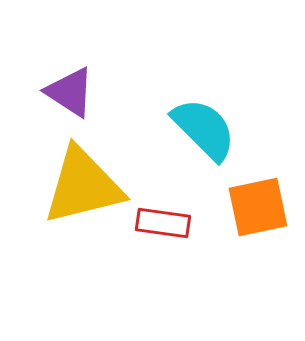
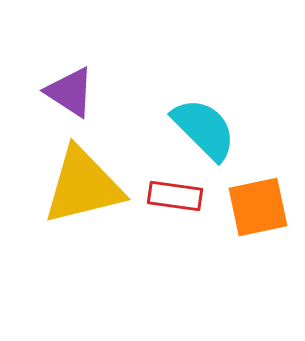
red rectangle: moved 12 px right, 27 px up
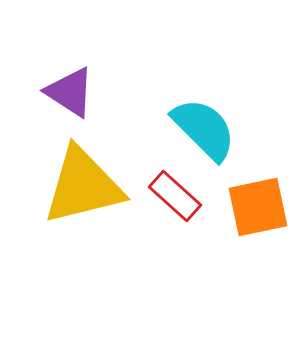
red rectangle: rotated 34 degrees clockwise
